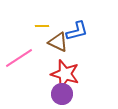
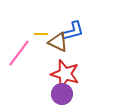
yellow line: moved 1 px left, 8 px down
blue L-shape: moved 4 px left
pink line: moved 5 px up; rotated 20 degrees counterclockwise
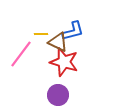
pink line: moved 2 px right, 1 px down
red star: moved 1 px left, 12 px up
purple circle: moved 4 px left, 1 px down
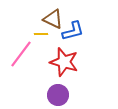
brown triangle: moved 5 px left, 23 px up
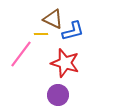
red star: moved 1 px right, 1 px down
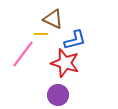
blue L-shape: moved 2 px right, 9 px down
pink line: moved 2 px right
